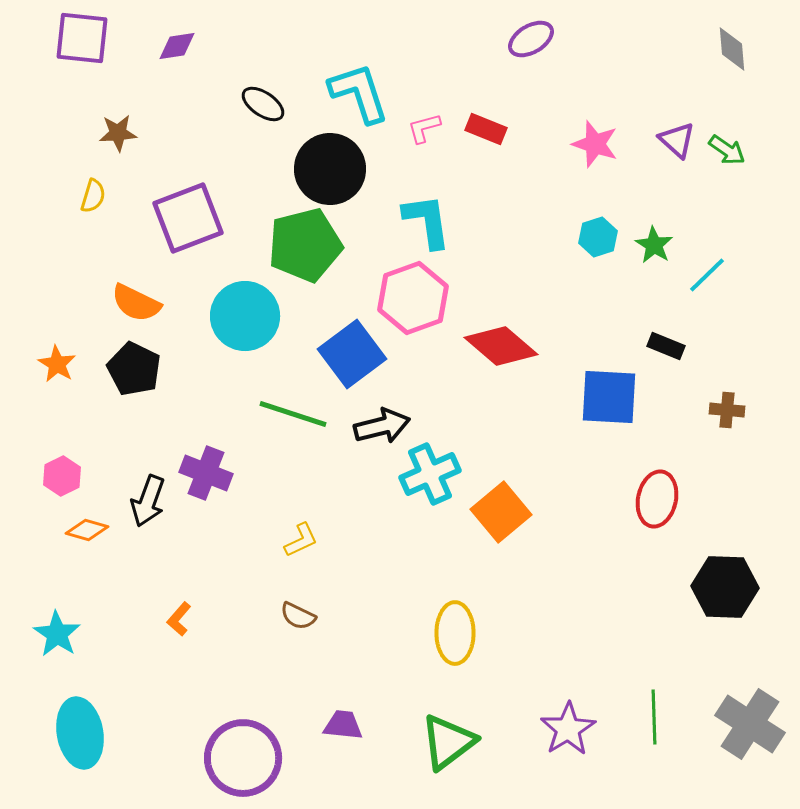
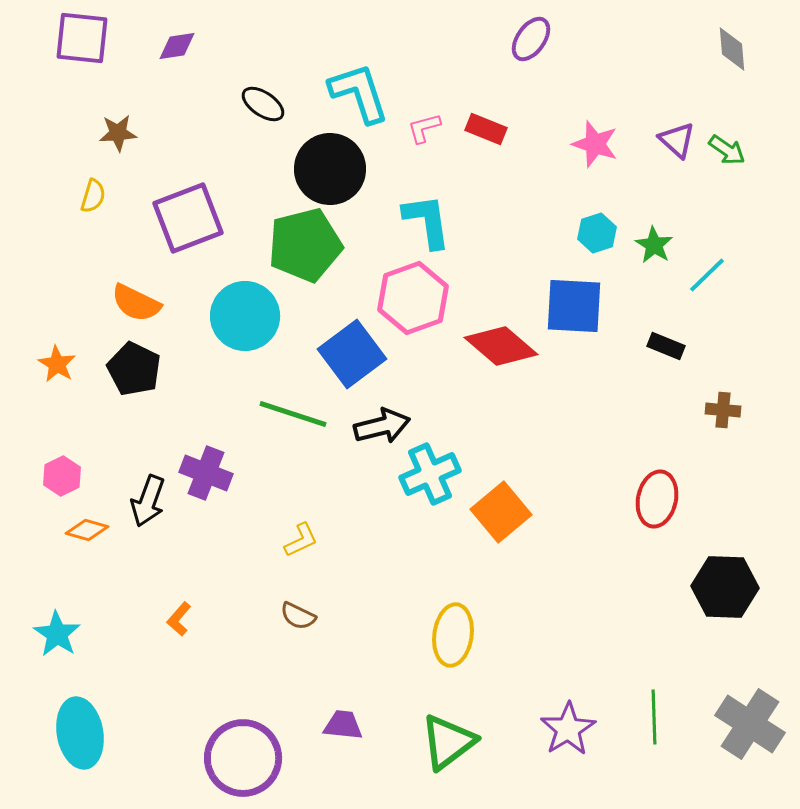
purple ellipse at (531, 39): rotated 24 degrees counterclockwise
cyan hexagon at (598, 237): moved 1 px left, 4 px up
blue square at (609, 397): moved 35 px left, 91 px up
brown cross at (727, 410): moved 4 px left
yellow ellipse at (455, 633): moved 2 px left, 2 px down; rotated 8 degrees clockwise
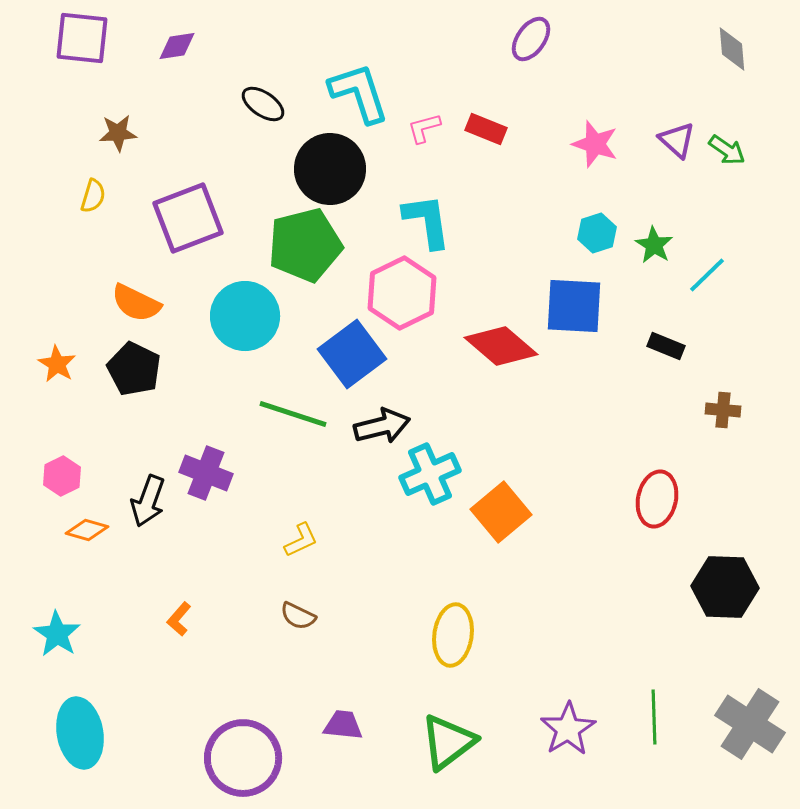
pink hexagon at (413, 298): moved 11 px left, 5 px up; rotated 6 degrees counterclockwise
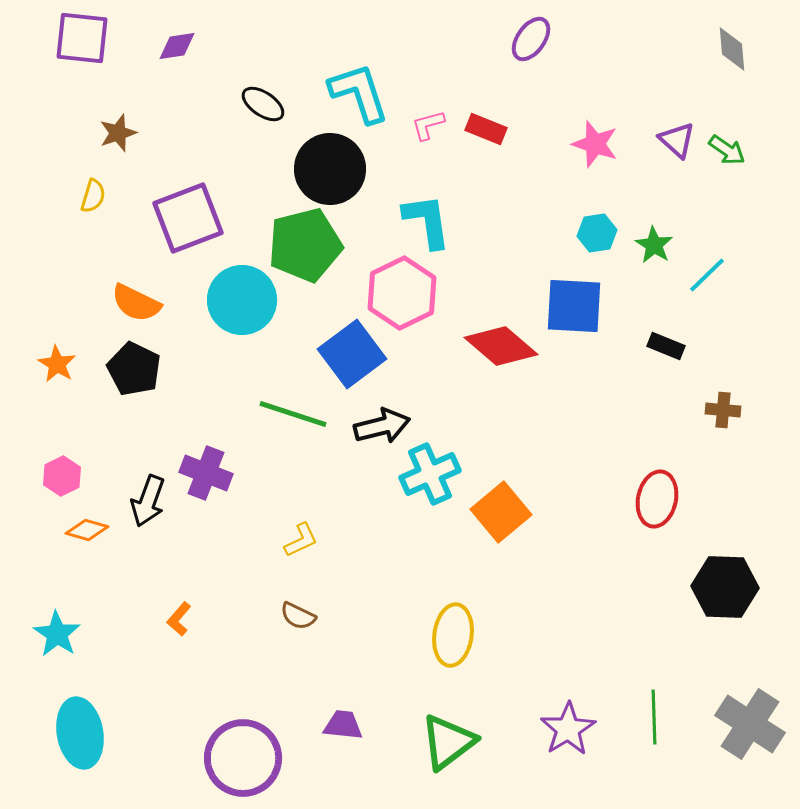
pink L-shape at (424, 128): moved 4 px right, 3 px up
brown star at (118, 133): rotated 15 degrees counterclockwise
cyan hexagon at (597, 233): rotated 9 degrees clockwise
cyan circle at (245, 316): moved 3 px left, 16 px up
